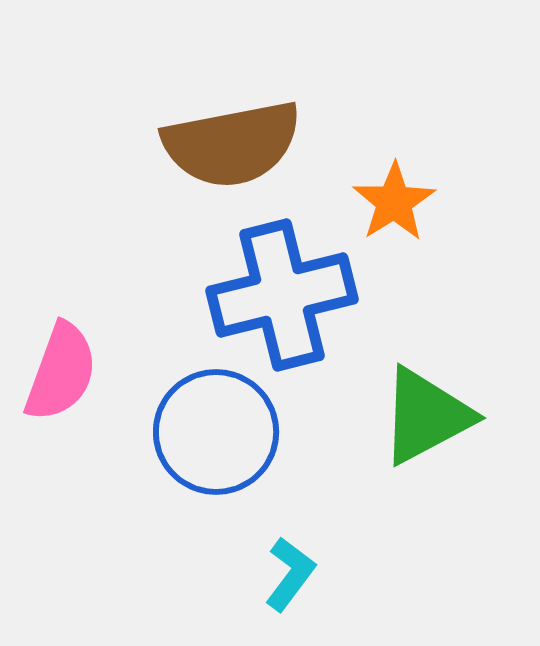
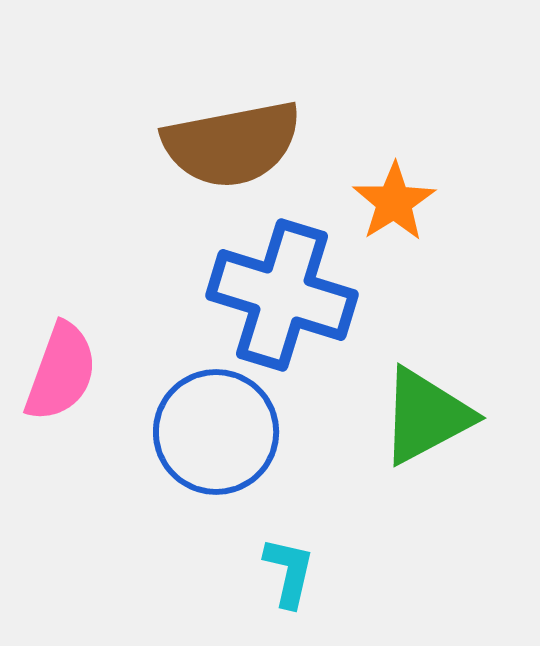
blue cross: rotated 31 degrees clockwise
cyan L-shape: moved 1 px left, 2 px up; rotated 24 degrees counterclockwise
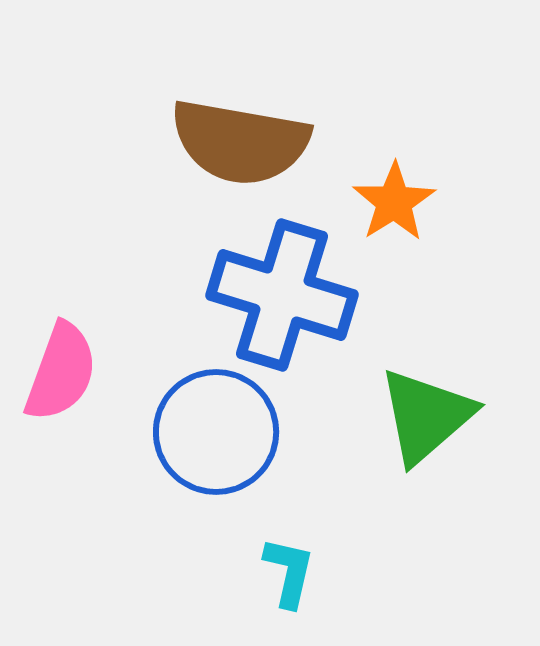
brown semicircle: moved 8 px right, 2 px up; rotated 21 degrees clockwise
green triangle: rotated 13 degrees counterclockwise
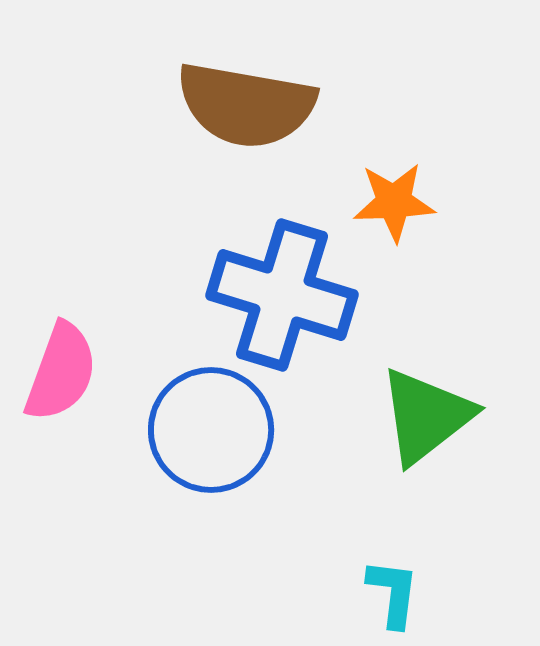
brown semicircle: moved 6 px right, 37 px up
orange star: rotated 30 degrees clockwise
green triangle: rotated 3 degrees clockwise
blue circle: moved 5 px left, 2 px up
cyan L-shape: moved 104 px right, 21 px down; rotated 6 degrees counterclockwise
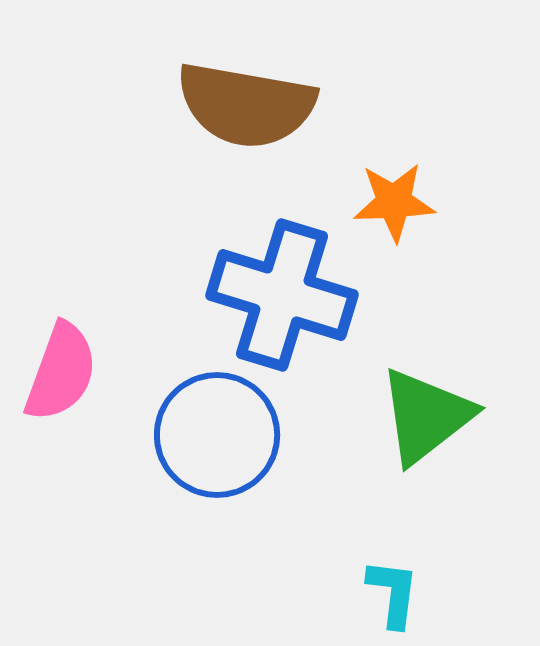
blue circle: moved 6 px right, 5 px down
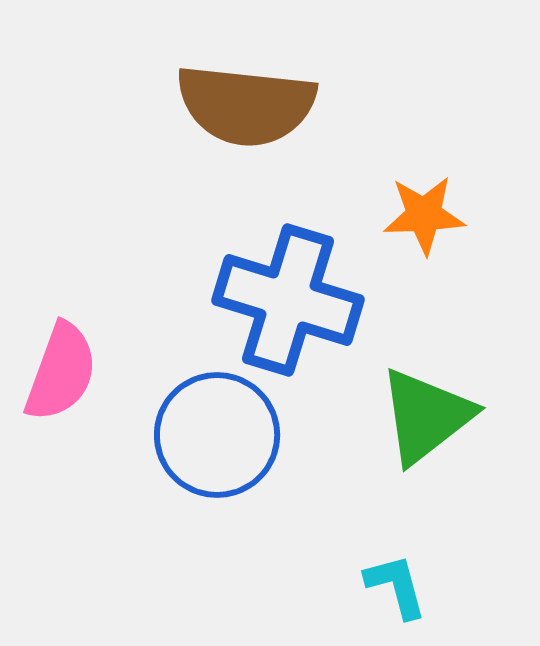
brown semicircle: rotated 4 degrees counterclockwise
orange star: moved 30 px right, 13 px down
blue cross: moved 6 px right, 5 px down
cyan L-shape: moved 3 px right, 7 px up; rotated 22 degrees counterclockwise
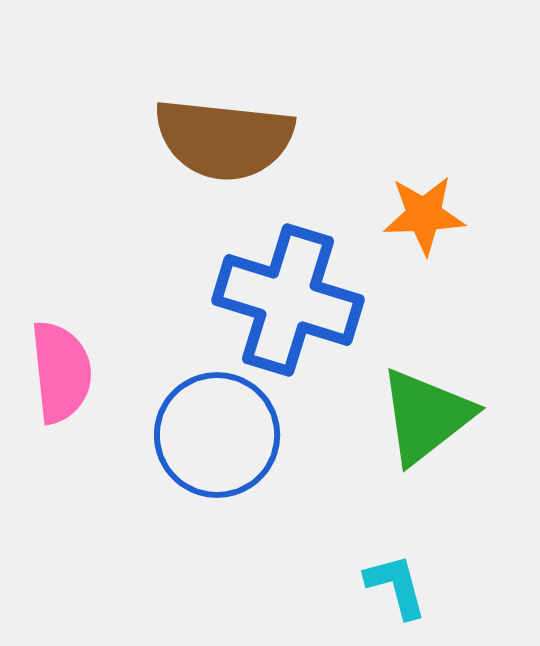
brown semicircle: moved 22 px left, 34 px down
pink semicircle: rotated 26 degrees counterclockwise
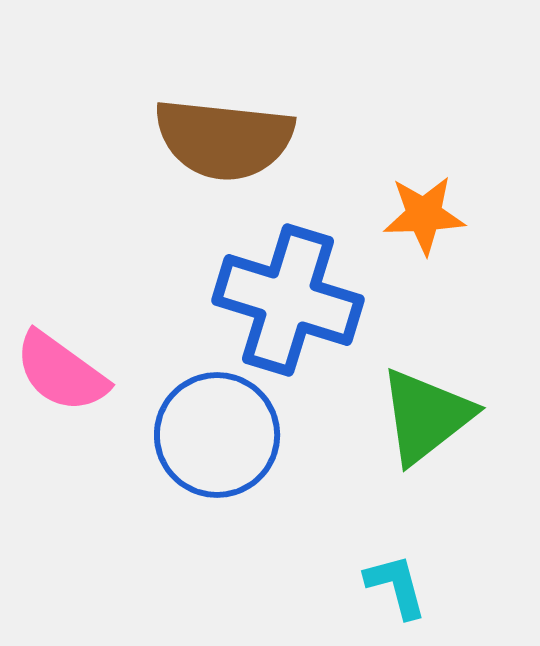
pink semicircle: rotated 132 degrees clockwise
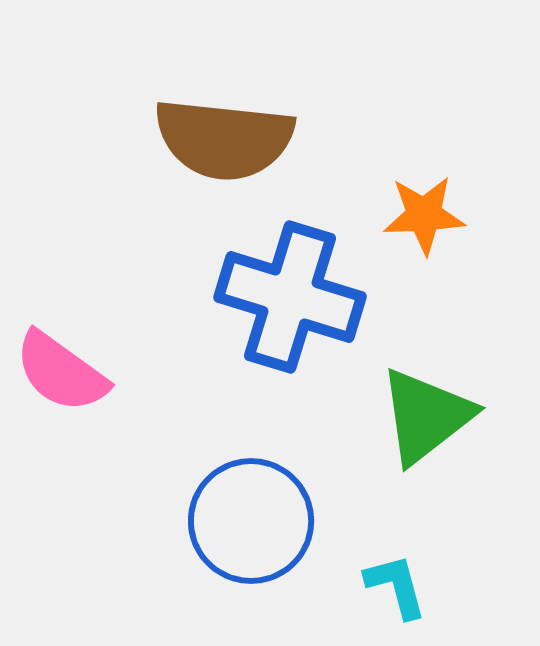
blue cross: moved 2 px right, 3 px up
blue circle: moved 34 px right, 86 px down
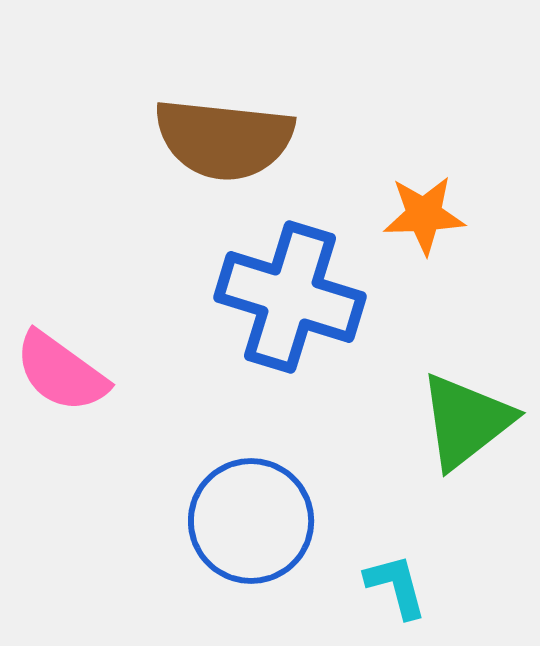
green triangle: moved 40 px right, 5 px down
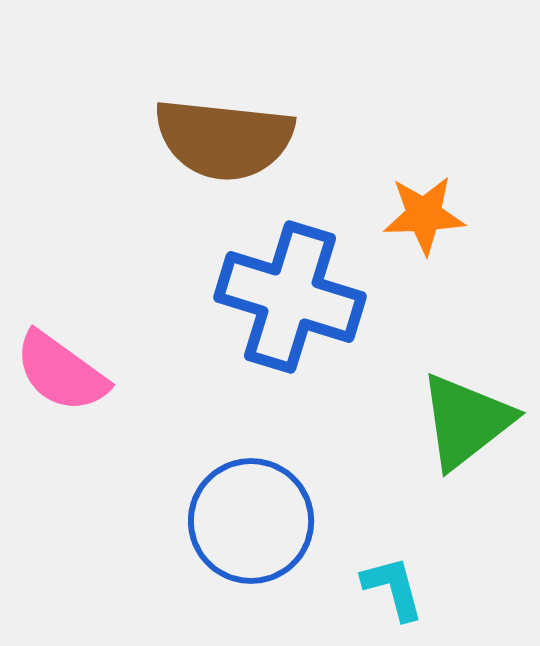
cyan L-shape: moved 3 px left, 2 px down
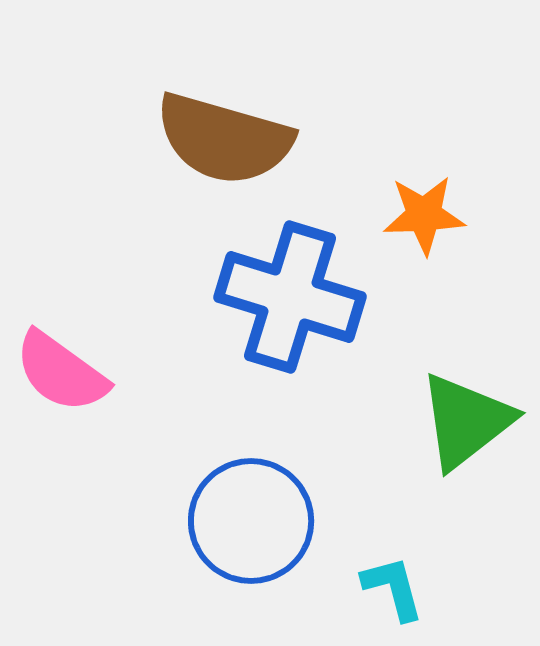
brown semicircle: rotated 10 degrees clockwise
